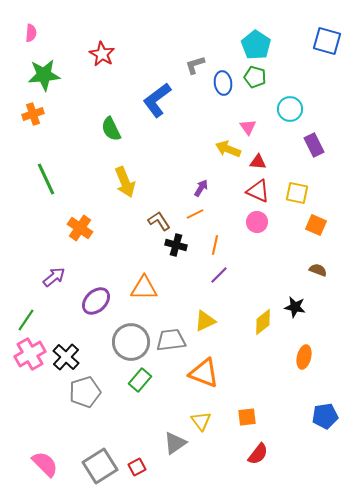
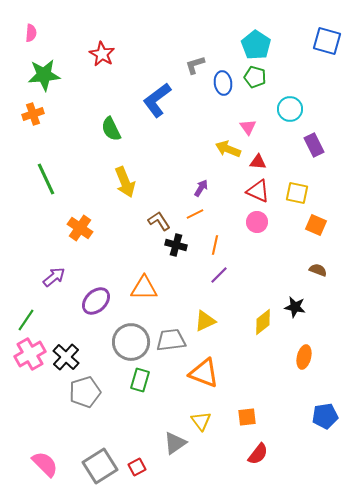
green rectangle at (140, 380): rotated 25 degrees counterclockwise
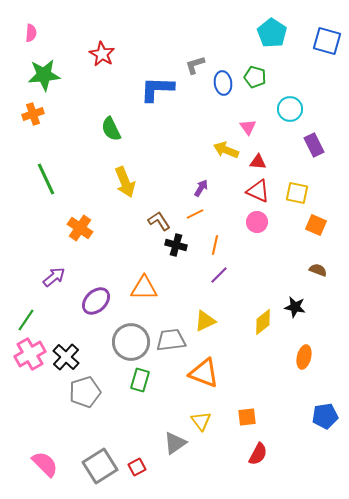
cyan pentagon at (256, 45): moved 16 px right, 12 px up
blue L-shape at (157, 100): moved 11 px up; rotated 39 degrees clockwise
yellow arrow at (228, 149): moved 2 px left, 1 px down
red semicircle at (258, 454): rotated 10 degrees counterclockwise
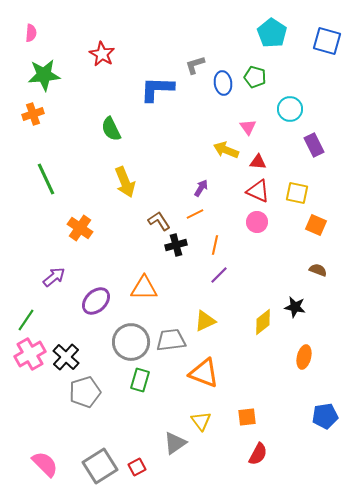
black cross at (176, 245): rotated 30 degrees counterclockwise
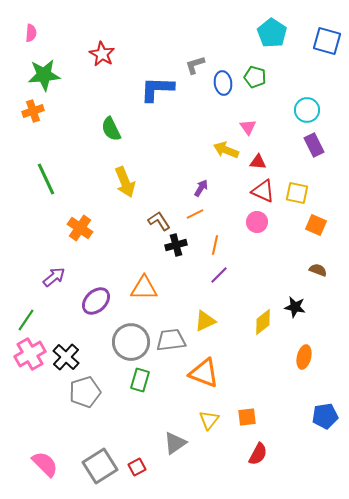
cyan circle at (290, 109): moved 17 px right, 1 px down
orange cross at (33, 114): moved 3 px up
red triangle at (258, 191): moved 5 px right
yellow triangle at (201, 421): moved 8 px right, 1 px up; rotated 15 degrees clockwise
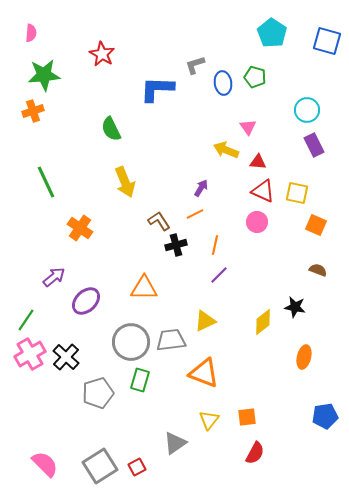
green line at (46, 179): moved 3 px down
purple ellipse at (96, 301): moved 10 px left
gray pentagon at (85, 392): moved 13 px right, 1 px down
red semicircle at (258, 454): moved 3 px left, 1 px up
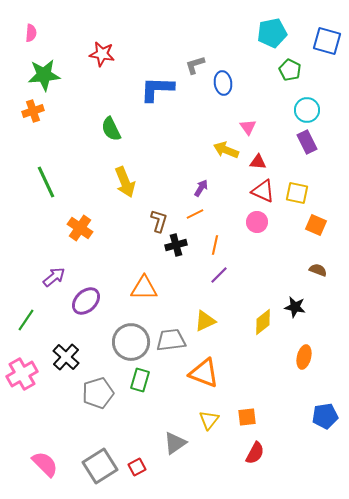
cyan pentagon at (272, 33): rotated 28 degrees clockwise
red star at (102, 54): rotated 20 degrees counterclockwise
green pentagon at (255, 77): moved 35 px right, 7 px up; rotated 10 degrees clockwise
purple rectangle at (314, 145): moved 7 px left, 3 px up
brown L-shape at (159, 221): rotated 50 degrees clockwise
pink cross at (30, 354): moved 8 px left, 20 px down
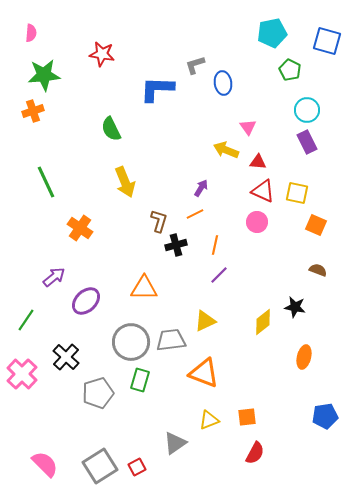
pink cross at (22, 374): rotated 16 degrees counterclockwise
yellow triangle at (209, 420): rotated 30 degrees clockwise
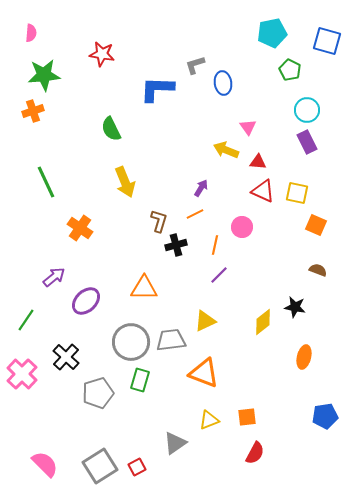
pink circle at (257, 222): moved 15 px left, 5 px down
